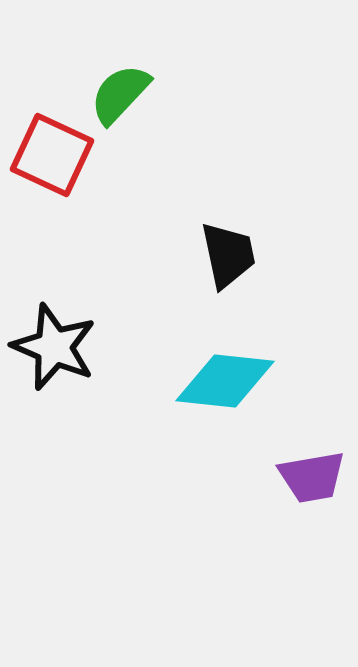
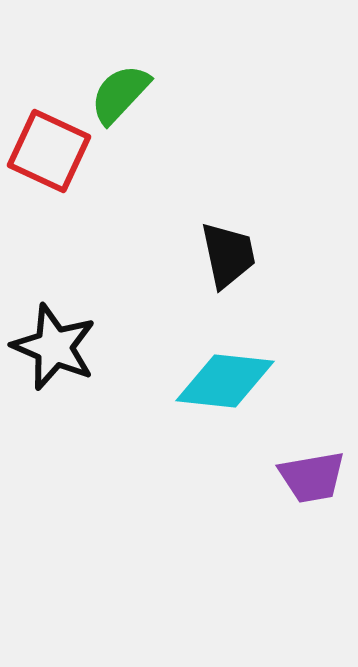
red square: moved 3 px left, 4 px up
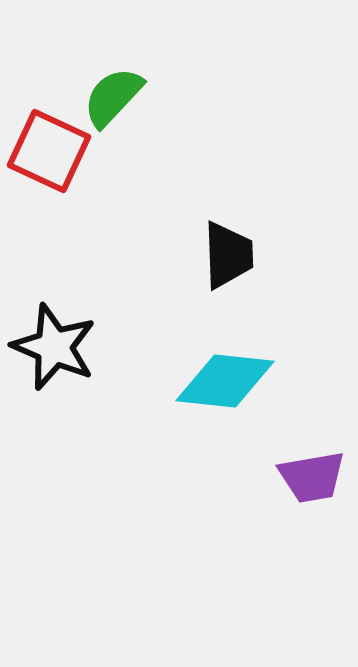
green semicircle: moved 7 px left, 3 px down
black trapezoid: rotated 10 degrees clockwise
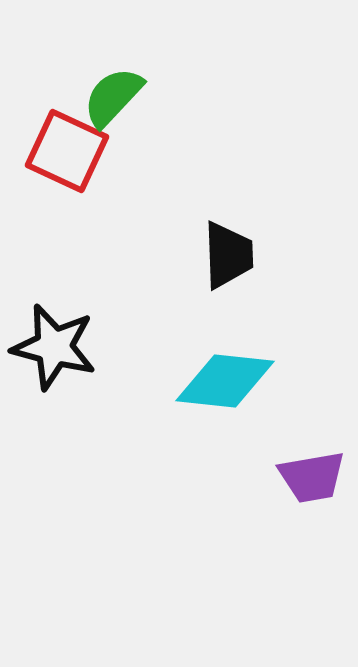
red square: moved 18 px right
black star: rotated 8 degrees counterclockwise
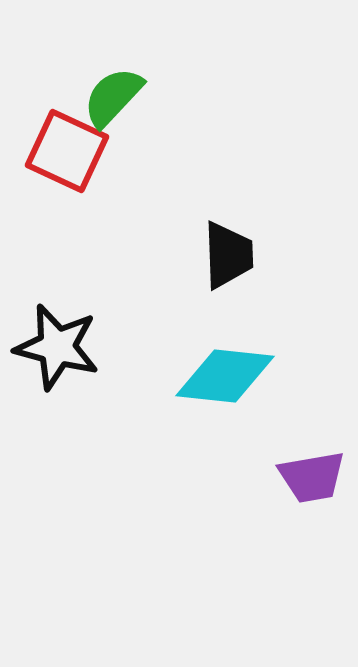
black star: moved 3 px right
cyan diamond: moved 5 px up
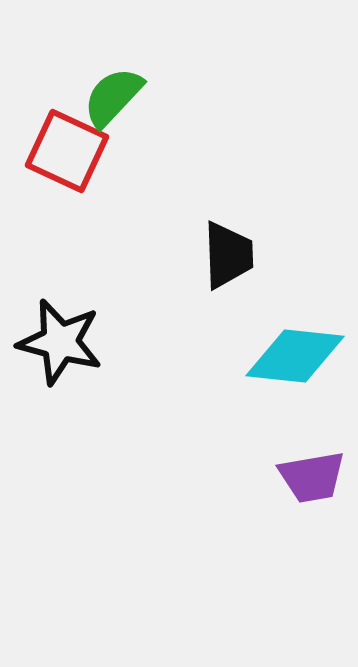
black star: moved 3 px right, 5 px up
cyan diamond: moved 70 px right, 20 px up
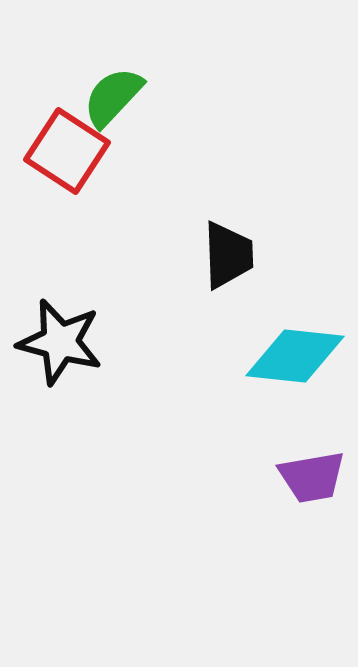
red square: rotated 8 degrees clockwise
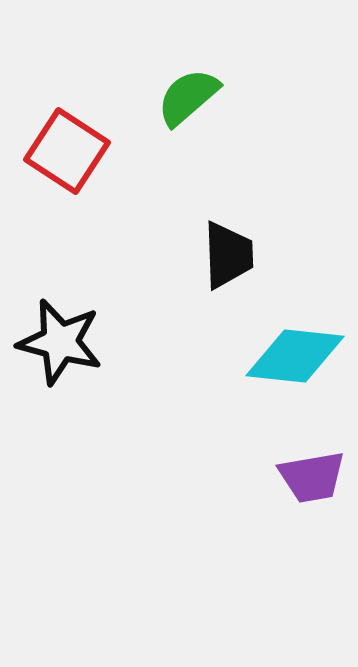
green semicircle: moved 75 px right; rotated 6 degrees clockwise
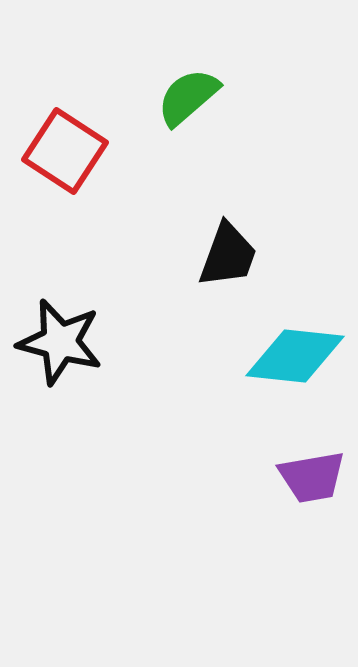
red square: moved 2 px left
black trapezoid: rotated 22 degrees clockwise
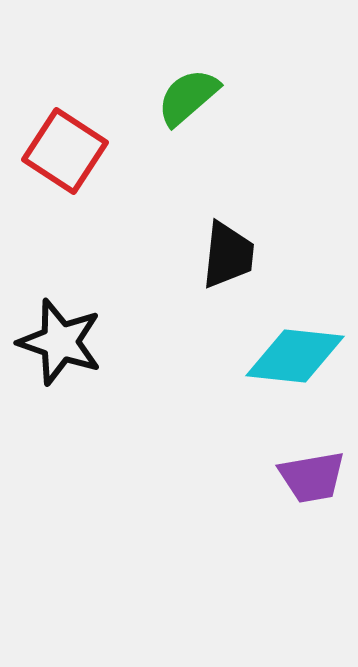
black trapezoid: rotated 14 degrees counterclockwise
black star: rotated 4 degrees clockwise
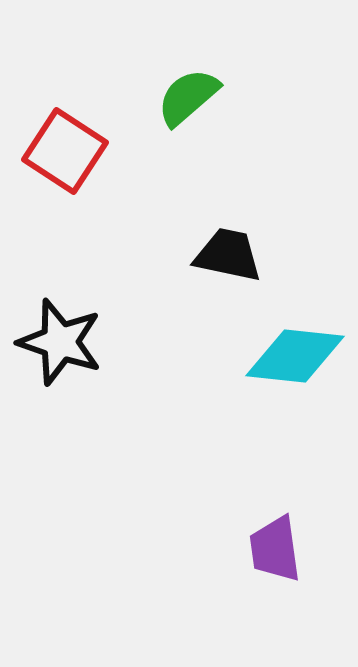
black trapezoid: rotated 84 degrees counterclockwise
purple trapezoid: moved 37 px left, 72 px down; rotated 92 degrees clockwise
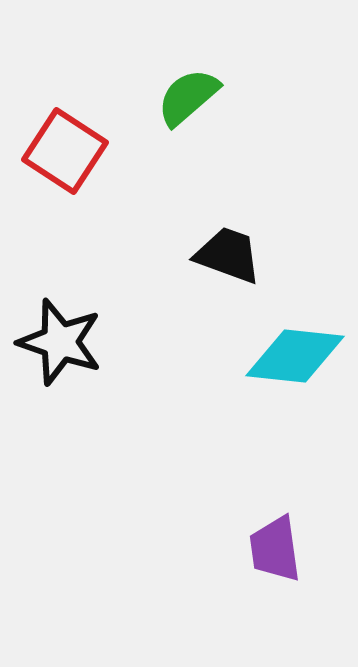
black trapezoid: rotated 8 degrees clockwise
